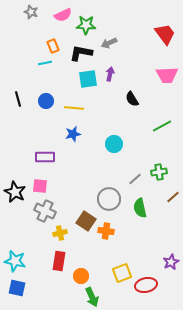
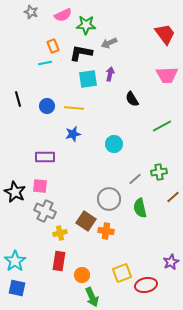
blue circle: moved 1 px right, 5 px down
cyan star: rotated 25 degrees clockwise
orange circle: moved 1 px right, 1 px up
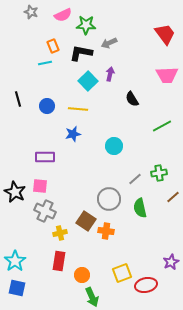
cyan square: moved 2 px down; rotated 36 degrees counterclockwise
yellow line: moved 4 px right, 1 px down
cyan circle: moved 2 px down
green cross: moved 1 px down
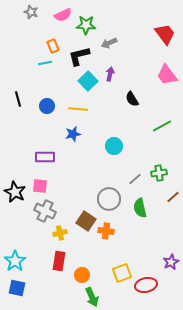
black L-shape: moved 2 px left, 3 px down; rotated 25 degrees counterclockwise
pink trapezoid: rotated 55 degrees clockwise
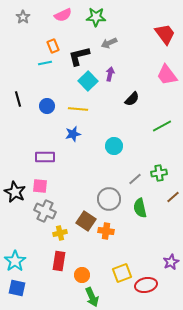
gray star: moved 8 px left, 5 px down; rotated 16 degrees clockwise
green star: moved 10 px right, 8 px up
black semicircle: rotated 105 degrees counterclockwise
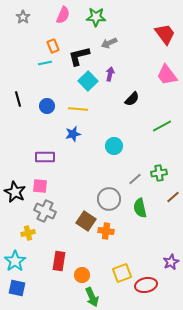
pink semicircle: rotated 42 degrees counterclockwise
yellow cross: moved 32 px left
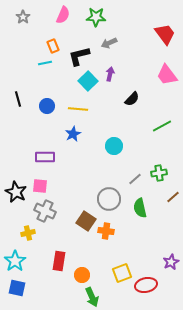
blue star: rotated 14 degrees counterclockwise
black star: moved 1 px right
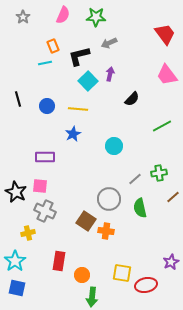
yellow square: rotated 30 degrees clockwise
green arrow: rotated 30 degrees clockwise
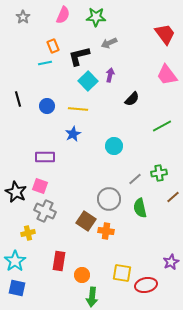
purple arrow: moved 1 px down
pink square: rotated 14 degrees clockwise
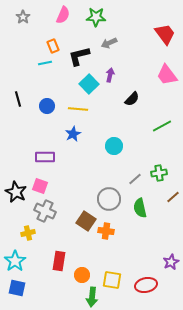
cyan square: moved 1 px right, 3 px down
yellow square: moved 10 px left, 7 px down
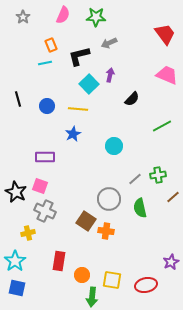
orange rectangle: moved 2 px left, 1 px up
pink trapezoid: rotated 150 degrees clockwise
green cross: moved 1 px left, 2 px down
